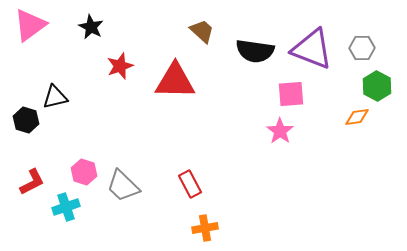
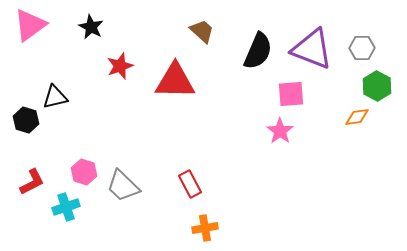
black semicircle: moved 3 px right; rotated 75 degrees counterclockwise
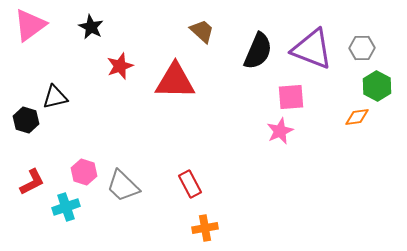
pink square: moved 3 px down
pink star: rotated 12 degrees clockwise
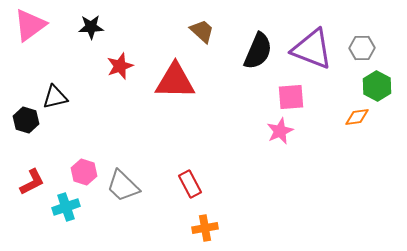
black star: rotated 30 degrees counterclockwise
